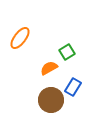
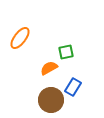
green square: moved 1 px left; rotated 21 degrees clockwise
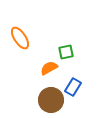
orange ellipse: rotated 70 degrees counterclockwise
